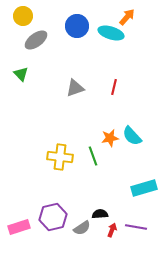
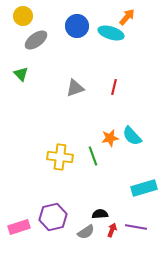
gray semicircle: moved 4 px right, 4 px down
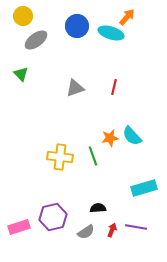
black semicircle: moved 2 px left, 6 px up
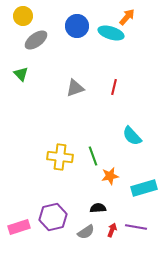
orange star: moved 38 px down
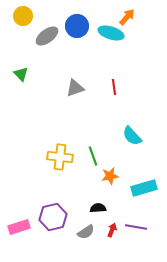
gray ellipse: moved 11 px right, 4 px up
red line: rotated 21 degrees counterclockwise
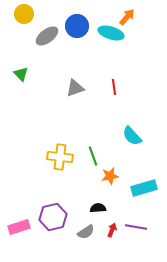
yellow circle: moved 1 px right, 2 px up
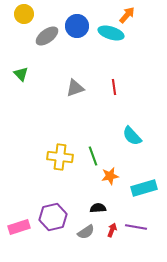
orange arrow: moved 2 px up
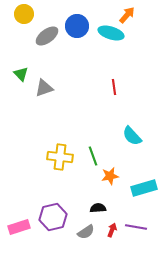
gray triangle: moved 31 px left
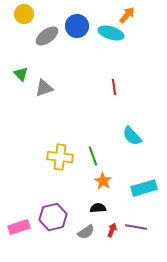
orange star: moved 7 px left, 5 px down; rotated 30 degrees counterclockwise
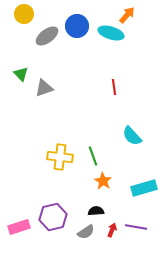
black semicircle: moved 2 px left, 3 px down
